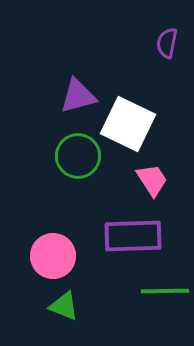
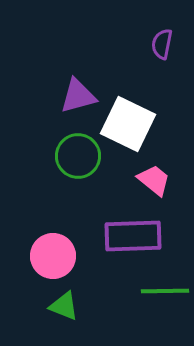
purple semicircle: moved 5 px left, 1 px down
pink trapezoid: moved 2 px right; rotated 18 degrees counterclockwise
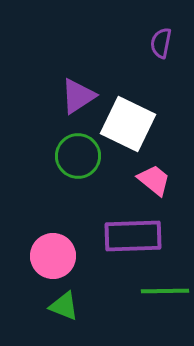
purple semicircle: moved 1 px left, 1 px up
purple triangle: rotated 18 degrees counterclockwise
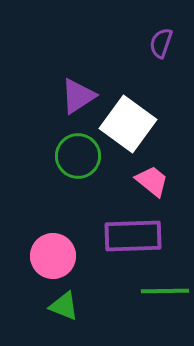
purple semicircle: rotated 8 degrees clockwise
white square: rotated 10 degrees clockwise
pink trapezoid: moved 2 px left, 1 px down
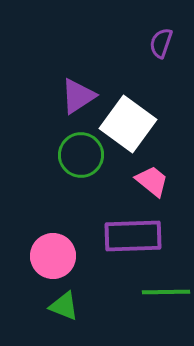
green circle: moved 3 px right, 1 px up
green line: moved 1 px right, 1 px down
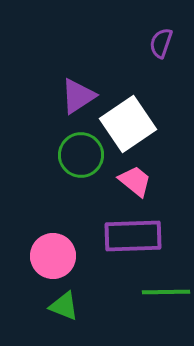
white square: rotated 20 degrees clockwise
pink trapezoid: moved 17 px left
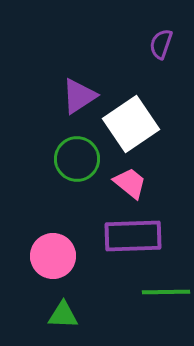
purple semicircle: moved 1 px down
purple triangle: moved 1 px right
white square: moved 3 px right
green circle: moved 4 px left, 4 px down
pink trapezoid: moved 5 px left, 2 px down
green triangle: moved 1 px left, 9 px down; rotated 20 degrees counterclockwise
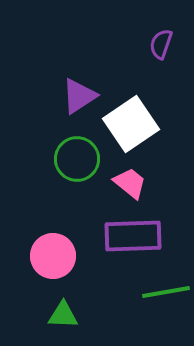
green line: rotated 9 degrees counterclockwise
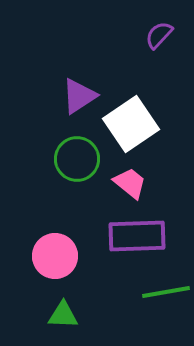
purple semicircle: moved 2 px left, 9 px up; rotated 24 degrees clockwise
purple rectangle: moved 4 px right
pink circle: moved 2 px right
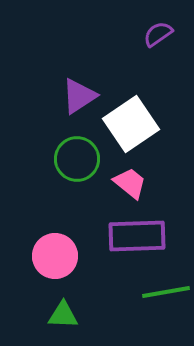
purple semicircle: moved 1 px left, 1 px up; rotated 12 degrees clockwise
